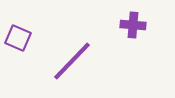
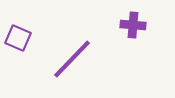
purple line: moved 2 px up
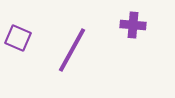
purple line: moved 9 px up; rotated 15 degrees counterclockwise
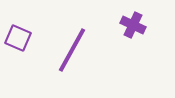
purple cross: rotated 20 degrees clockwise
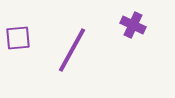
purple square: rotated 28 degrees counterclockwise
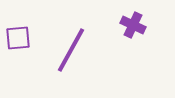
purple line: moved 1 px left
